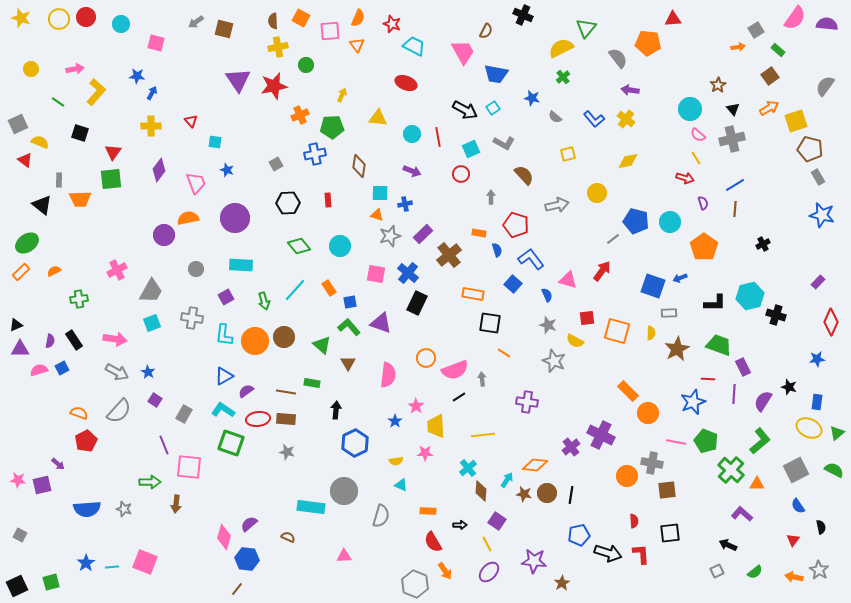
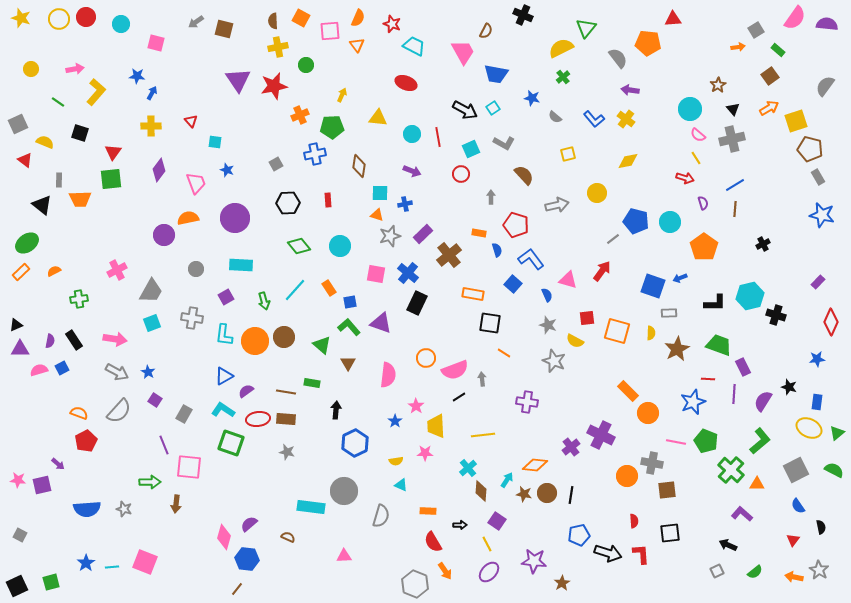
yellow semicircle at (40, 142): moved 5 px right
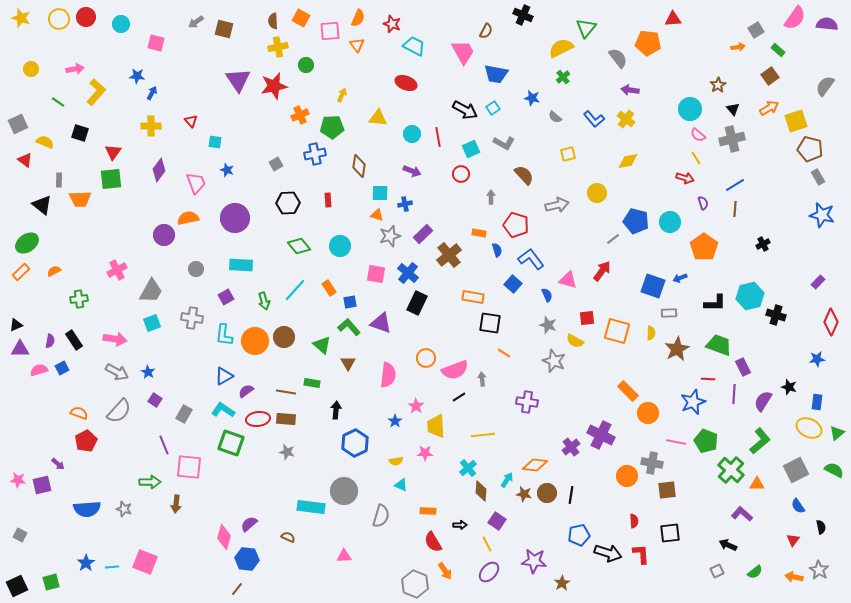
orange rectangle at (473, 294): moved 3 px down
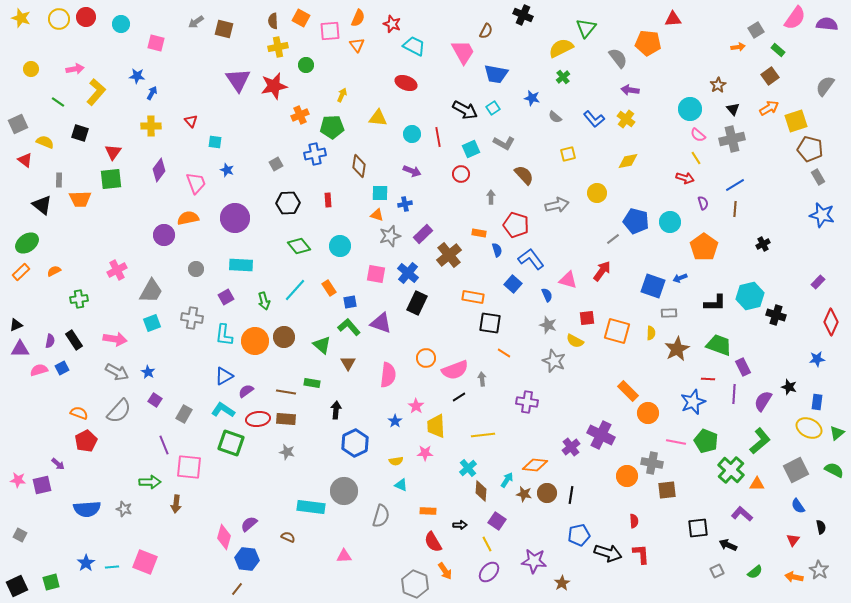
black square at (670, 533): moved 28 px right, 5 px up
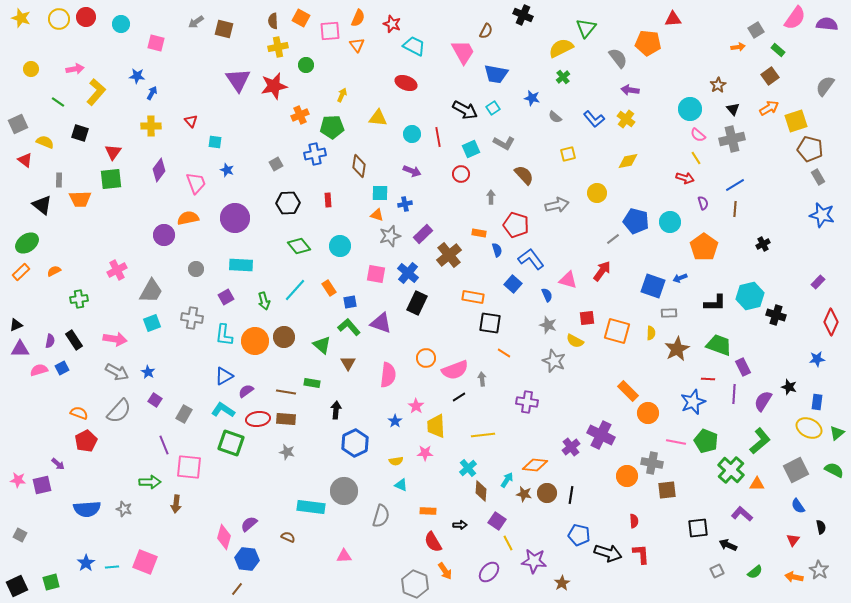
blue pentagon at (579, 535): rotated 25 degrees clockwise
yellow line at (487, 544): moved 21 px right, 1 px up
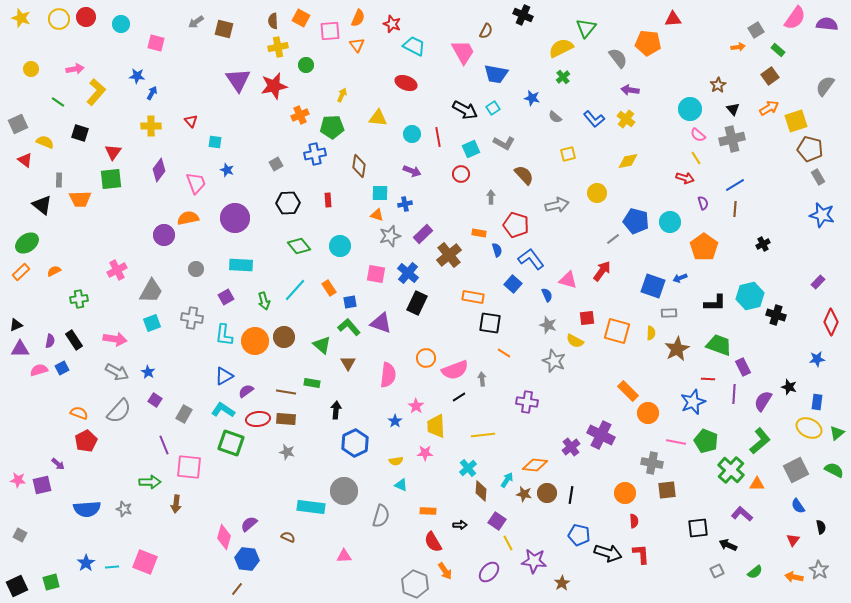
orange circle at (627, 476): moved 2 px left, 17 px down
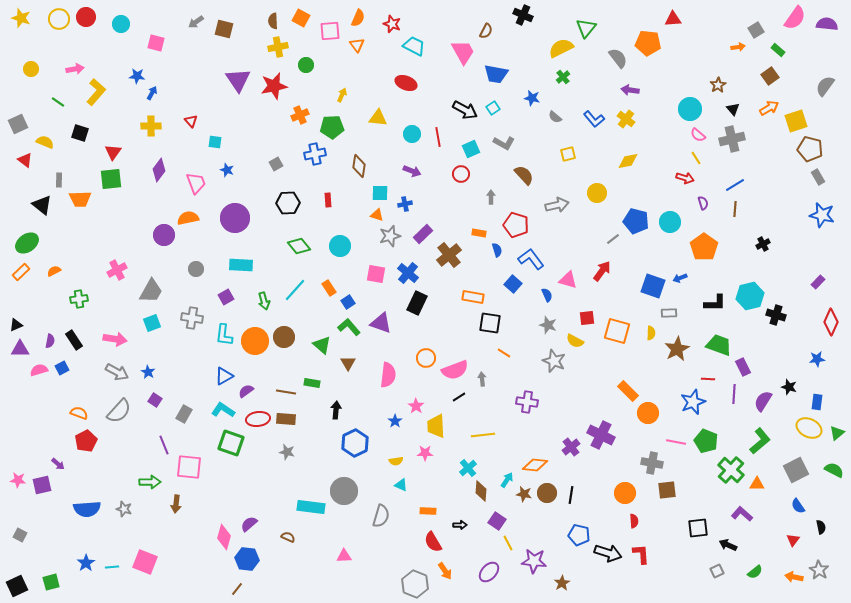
blue square at (350, 302): moved 2 px left; rotated 24 degrees counterclockwise
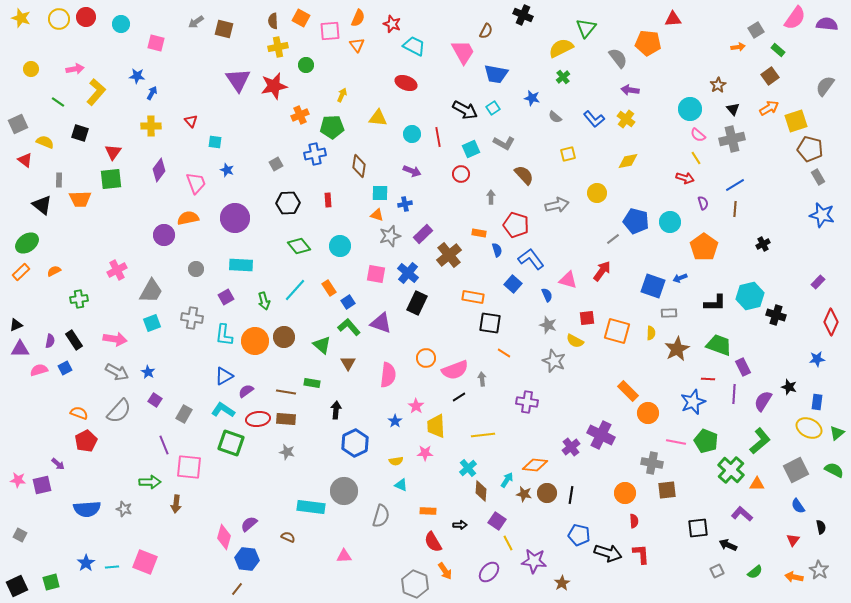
blue square at (62, 368): moved 3 px right
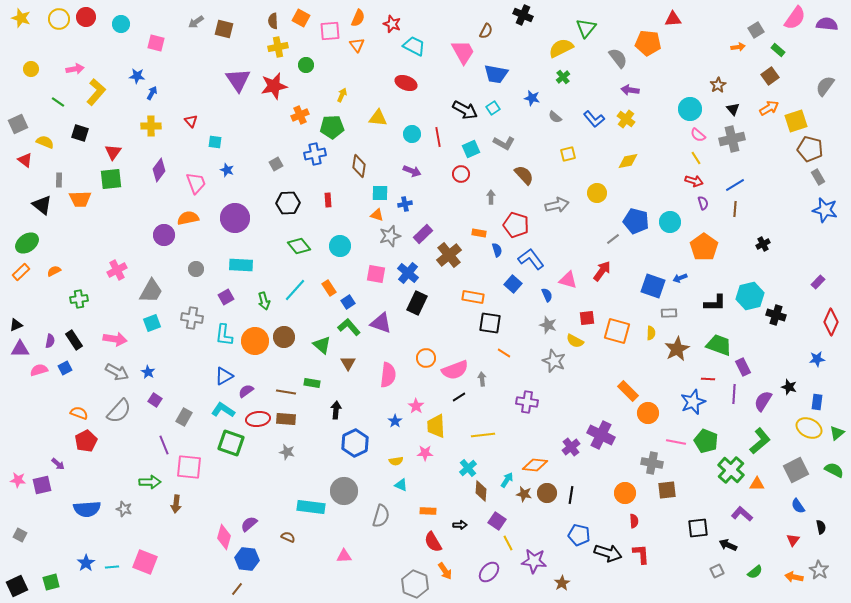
red arrow at (685, 178): moved 9 px right, 3 px down
blue star at (822, 215): moved 3 px right, 5 px up
gray rectangle at (184, 414): moved 3 px down
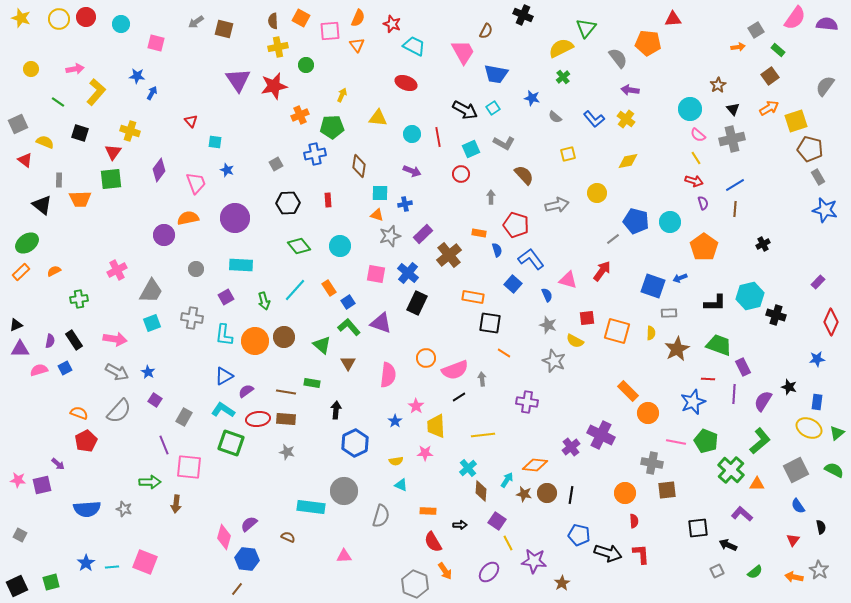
yellow cross at (151, 126): moved 21 px left, 5 px down; rotated 18 degrees clockwise
